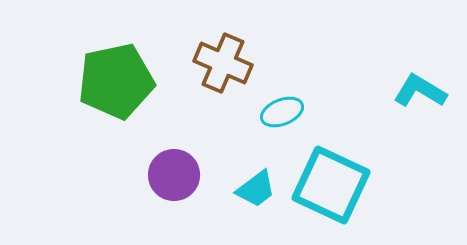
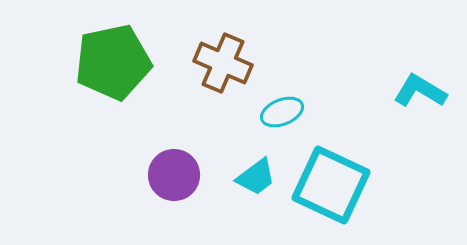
green pentagon: moved 3 px left, 19 px up
cyan trapezoid: moved 12 px up
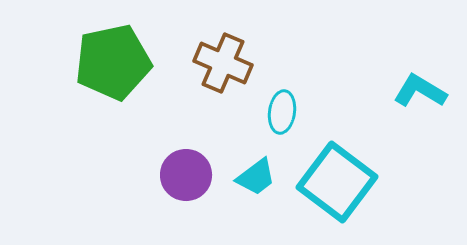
cyan ellipse: rotated 60 degrees counterclockwise
purple circle: moved 12 px right
cyan square: moved 6 px right, 3 px up; rotated 12 degrees clockwise
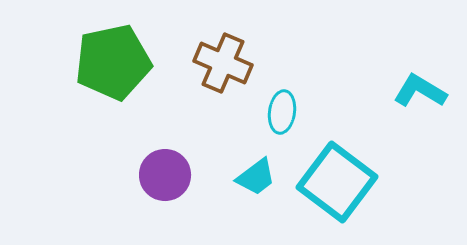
purple circle: moved 21 px left
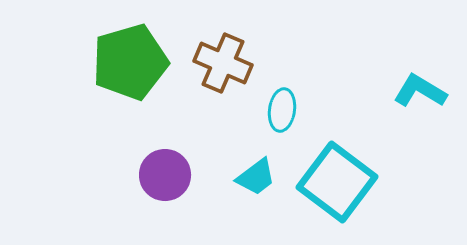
green pentagon: moved 17 px right; rotated 4 degrees counterclockwise
cyan ellipse: moved 2 px up
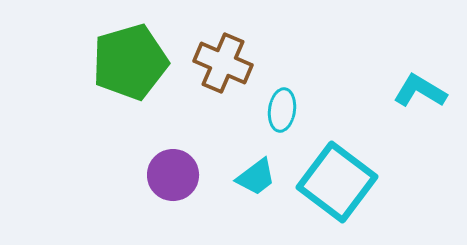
purple circle: moved 8 px right
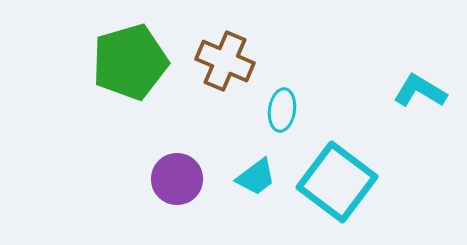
brown cross: moved 2 px right, 2 px up
purple circle: moved 4 px right, 4 px down
